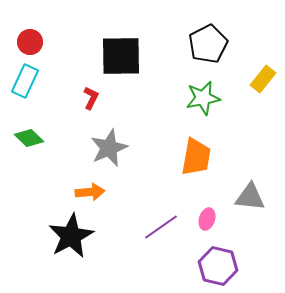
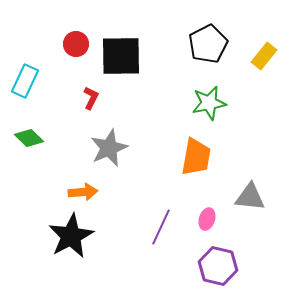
red circle: moved 46 px right, 2 px down
yellow rectangle: moved 1 px right, 23 px up
green star: moved 6 px right, 5 px down
orange arrow: moved 7 px left
purple line: rotated 30 degrees counterclockwise
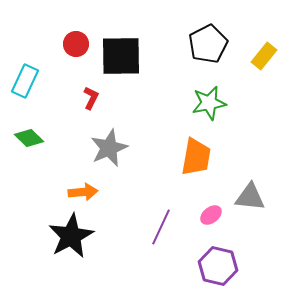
pink ellipse: moved 4 px right, 4 px up; rotated 35 degrees clockwise
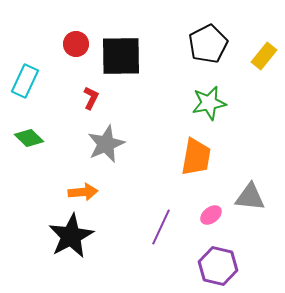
gray star: moved 3 px left, 4 px up
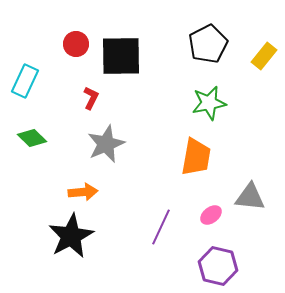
green diamond: moved 3 px right
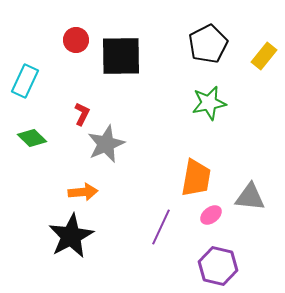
red circle: moved 4 px up
red L-shape: moved 9 px left, 16 px down
orange trapezoid: moved 21 px down
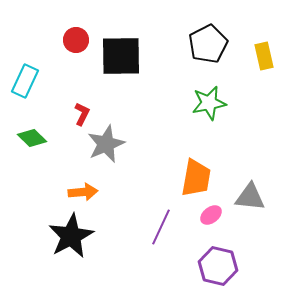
yellow rectangle: rotated 52 degrees counterclockwise
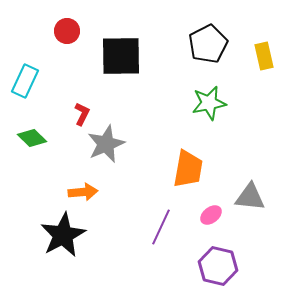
red circle: moved 9 px left, 9 px up
orange trapezoid: moved 8 px left, 9 px up
black star: moved 8 px left, 1 px up
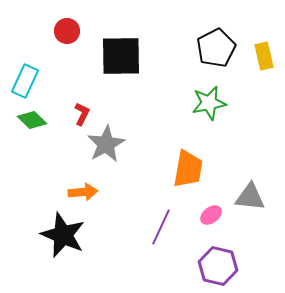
black pentagon: moved 8 px right, 4 px down
green diamond: moved 18 px up
gray star: rotated 6 degrees counterclockwise
black star: rotated 21 degrees counterclockwise
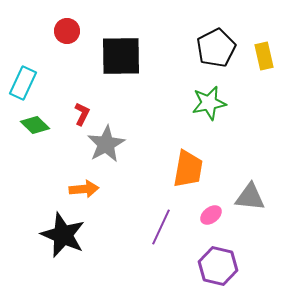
cyan rectangle: moved 2 px left, 2 px down
green diamond: moved 3 px right, 5 px down
orange arrow: moved 1 px right, 3 px up
